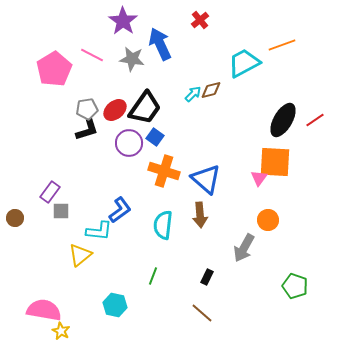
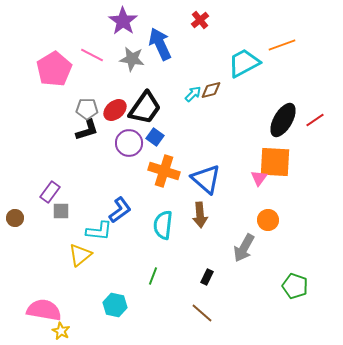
gray pentagon: rotated 10 degrees clockwise
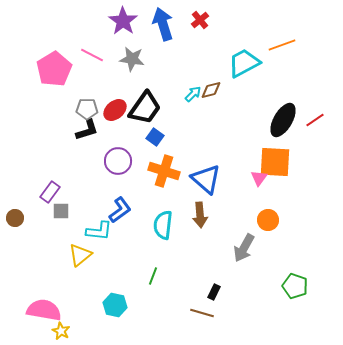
blue arrow: moved 3 px right, 20 px up; rotated 8 degrees clockwise
purple circle: moved 11 px left, 18 px down
black rectangle: moved 7 px right, 15 px down
brown line: rotated 25 degrees counterclockwise
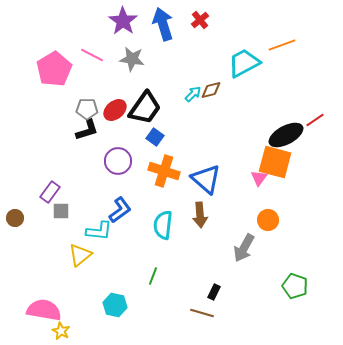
black ellipse: moved 3 px right, 15 px down; rotated 32 degrees clockwise
orange square: rotated 12 degrees clockwise
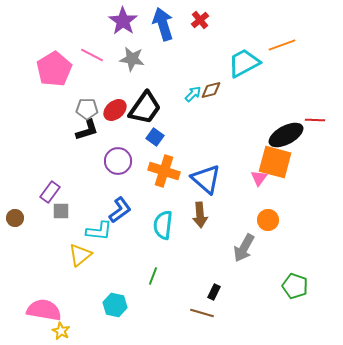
red line: rotated 36 degrees clockwise
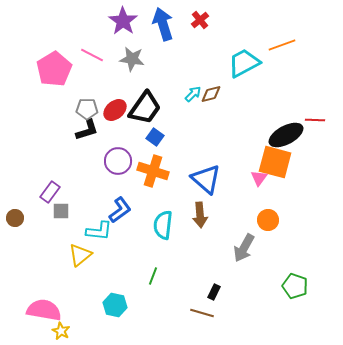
brown diamond: moved 4 px down
orange cross: moved 11 px left
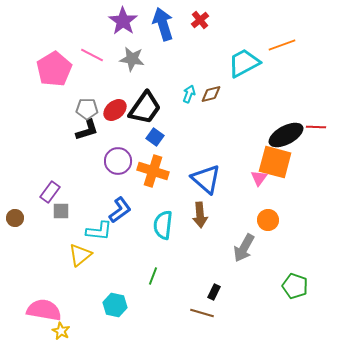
cyan arrow: moved 4 px left; rotated 24 degrees counterclockwise
red line: moved 1 px right, 7 px down
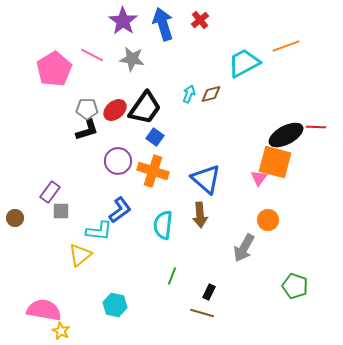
orange line: moved 4 px right, 1 px down
green line: moved 19 px right
black rectangle: moved 5 px left
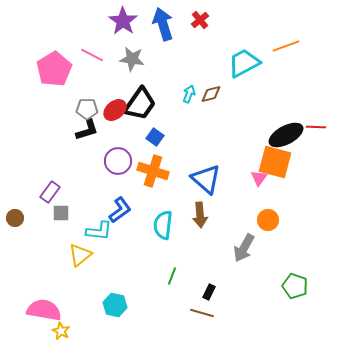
black trapezoid: moved 5 px left, 4 px up
gray square: moved 2 px down
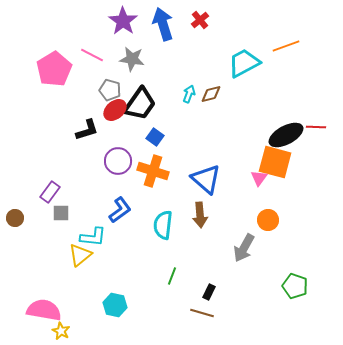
gray pentagon: moved 23 px right, 19 px up; rotated 15 degrees clockwise
cyan L-shape: moved 6 px left, 6 px down
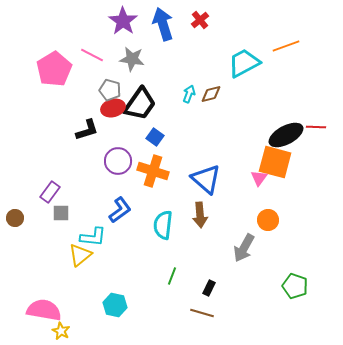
red ellipse: moved 2 px left, 2 px up; rotated 25 degrees clockwise
black rectangle: moved 4 px up
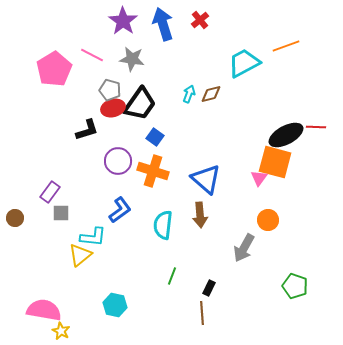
brown line: rotated 70 degrees clockwise
